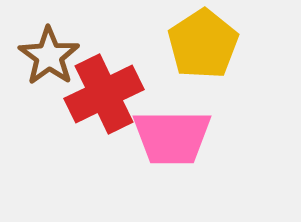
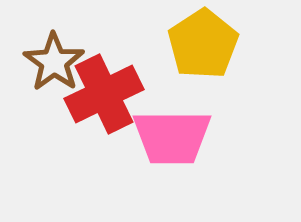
brown star: moved 5 px right, 6 px down
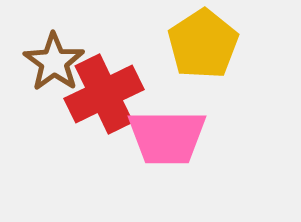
pink trapezoid: moved 5 px left
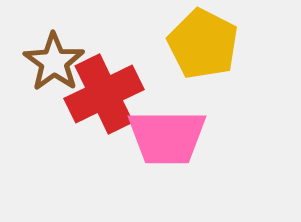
yellow pentagon: rotated 12 degrees counterclockwise
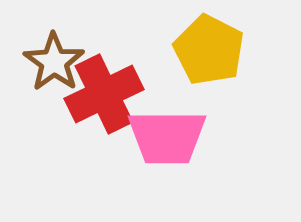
yellow pentagon: moved 6 px right, 6 px down
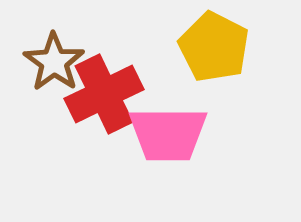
yellow pentagon: moved 5 px right, 3 px up
pink trapezoid: moved 1 px right, 3 px up
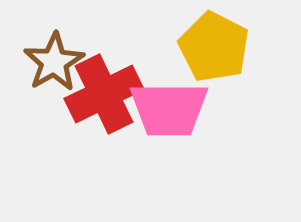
brown star: rotated 6 degrees clockwise
pink trapezoid: moved 1 px right, 25 px up
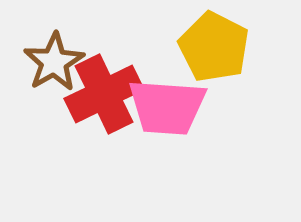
pink trapezoid: moved 2 px left, 2 px up; rotated 4 degrees clockwise
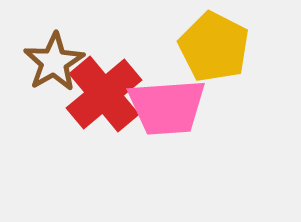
red cross: rotated 14 degrees counterclockwise
pink trapezoid: rotated 8 degrees counterclockwise
